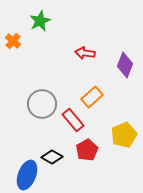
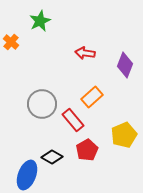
orange cross: moved 2 px left, 1 px down
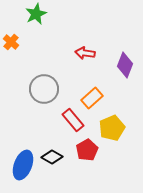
green star: moved 4 px left, 7 px up
orange rectangle: moved 1 px down
gray circle: moved 2 px right, 15 px up
yellow pentagon: moved 12 px left, 7 px up
blue ellipse: moved 4 px left, 10 px up
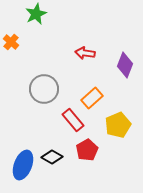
yellow pentagon: moved 6 px right, 3 px up
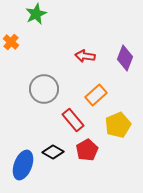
red arrow: moved 3 px down
purple diamond: moved 7 px up
orange rectangle: moved 4 px right, 3 px up
black diamond: moved 1 px right, 5 px up
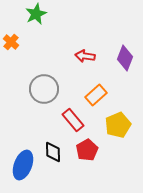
black diamond: rotated 60 degrees clockwise
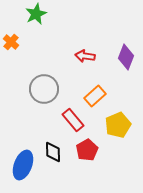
purple diamond: moved 1 px right, 1 px up
orange rectangle: moved 1 px left, 1 px down
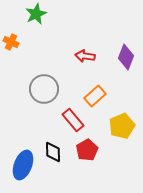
orange cross: rotated 14 degrees counterclockwise
yellow pentagon: moved 4 px right, 1 px down
